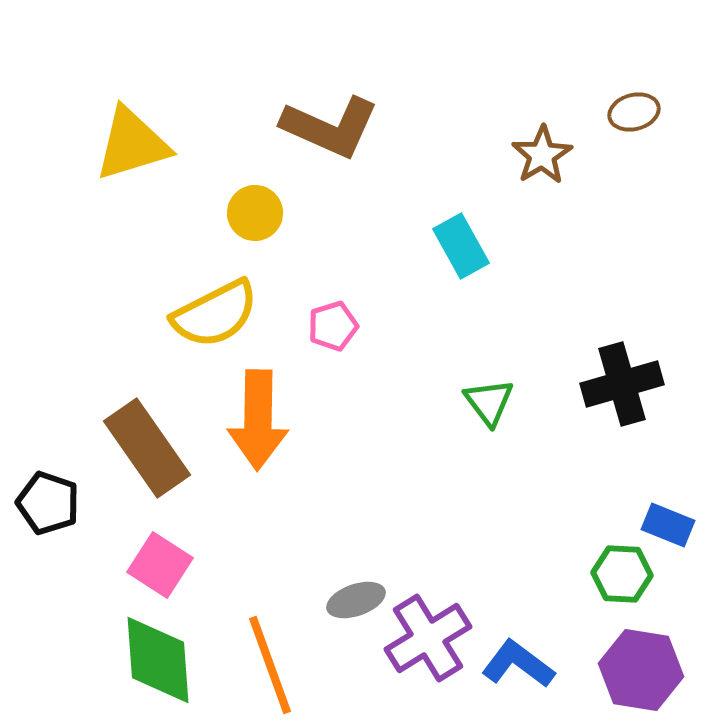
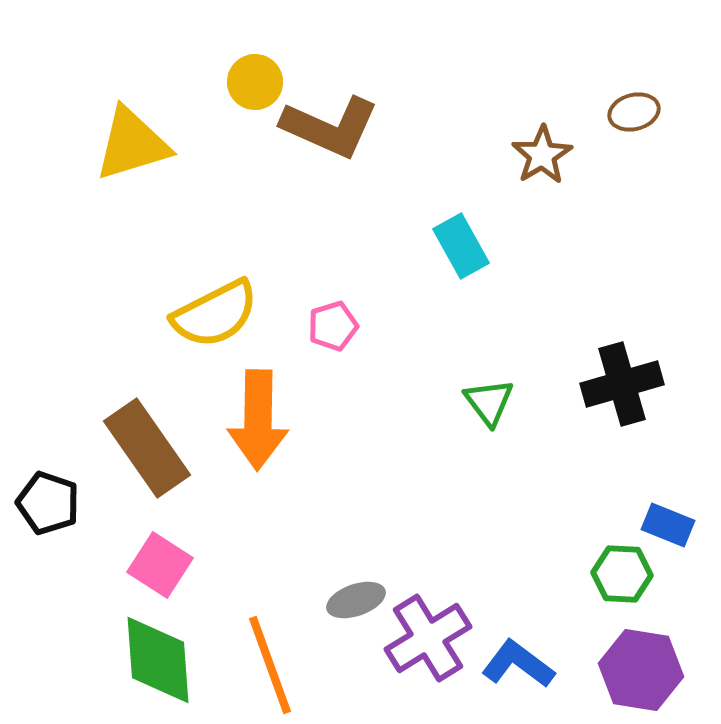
yellow circle: moved 131 px up
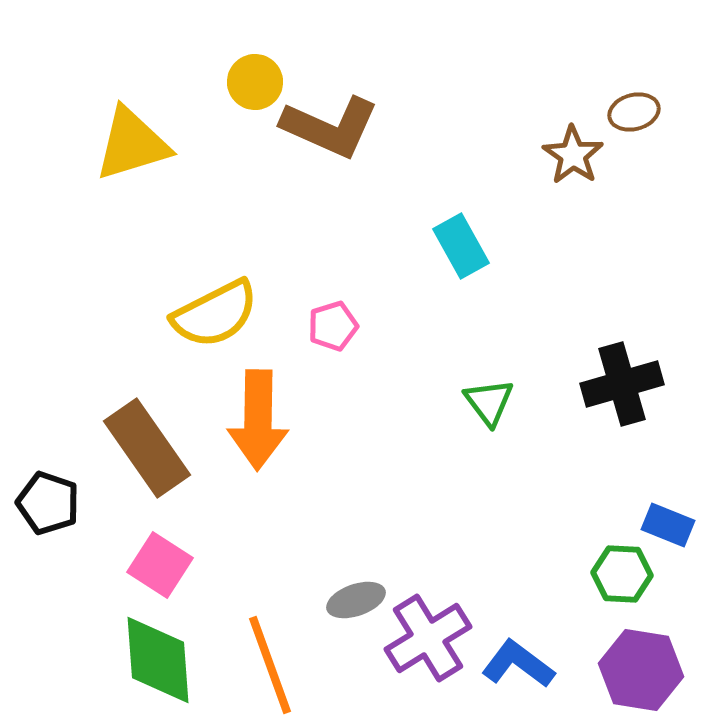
brown star: moved 31 px right; rotated 6 degrees counterclockwise
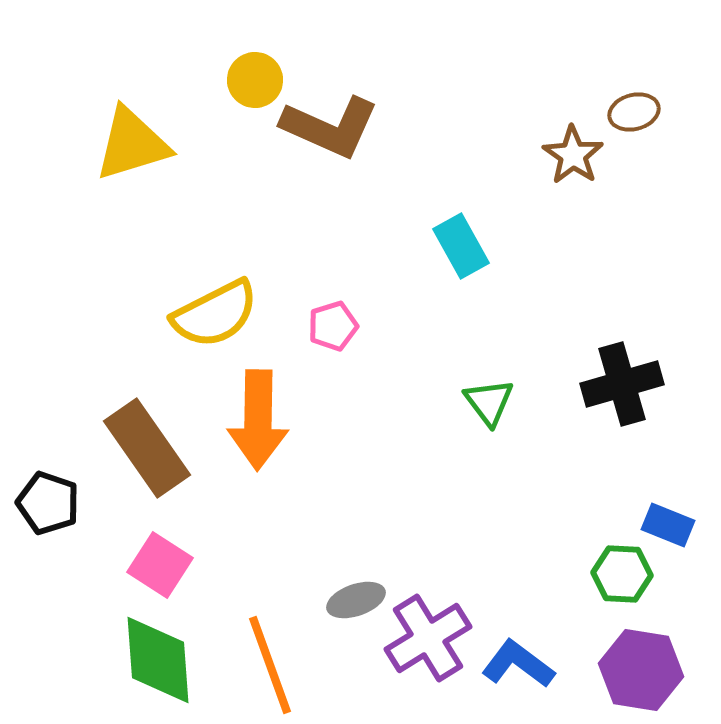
yellow circle: moved 2 px up
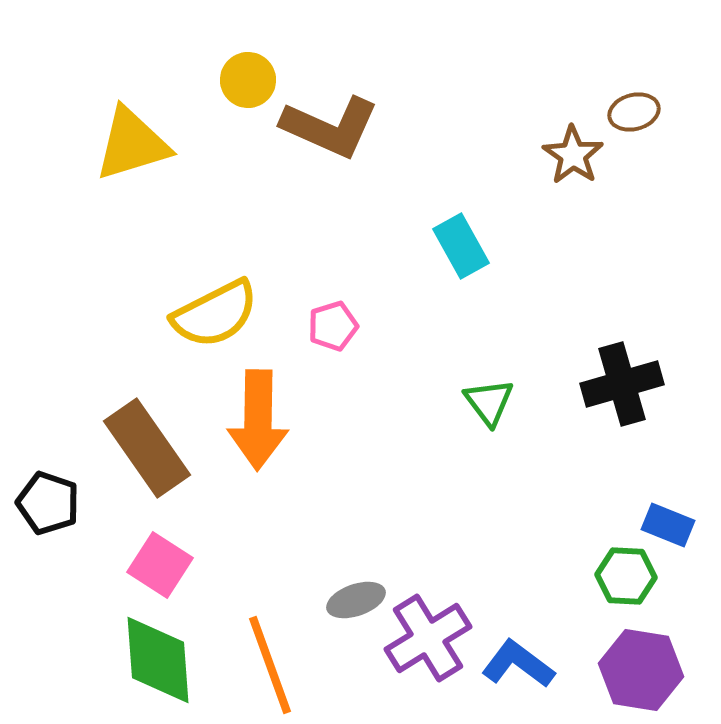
yellow circle: moved 7 px left
green hexagon: moved 4 px right, 2 px down
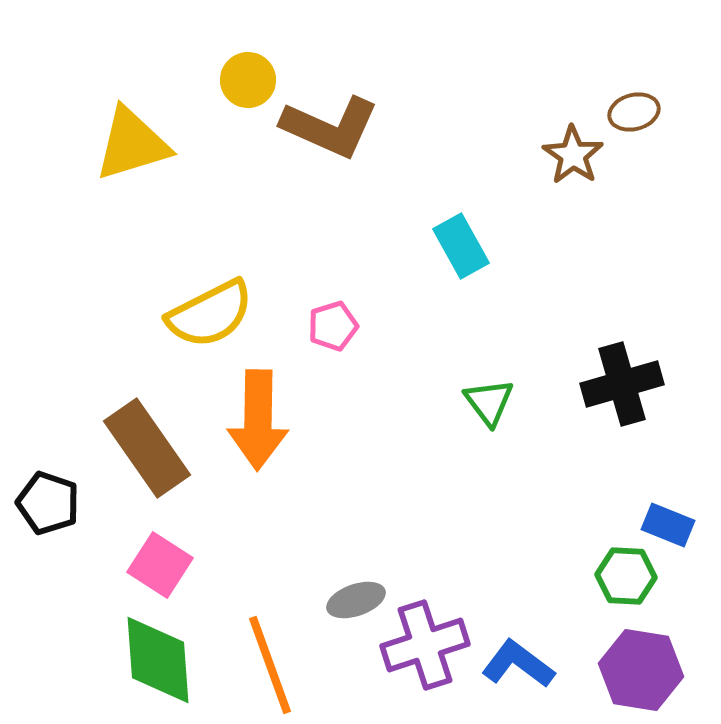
yellow semicircle: moved 5 px left
purple cross: moved 3 px left, 7 px down; rotated 14 degrees clockwise
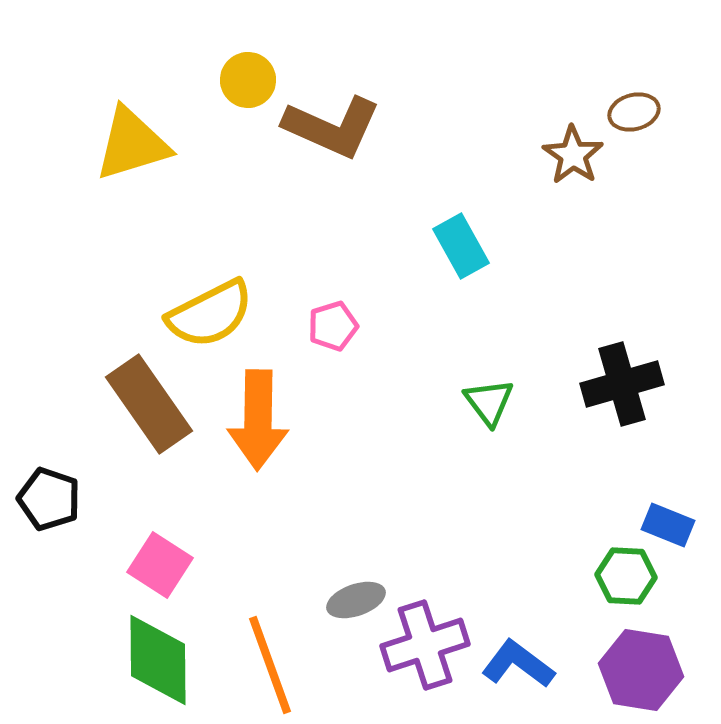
brown L-shape: moved 2 px right
brown rectangle: moved 2 px right, 44 px up
black pentagon: moved 1 px right, 4 px up
green diamond: rotated 4 degrees clockwise
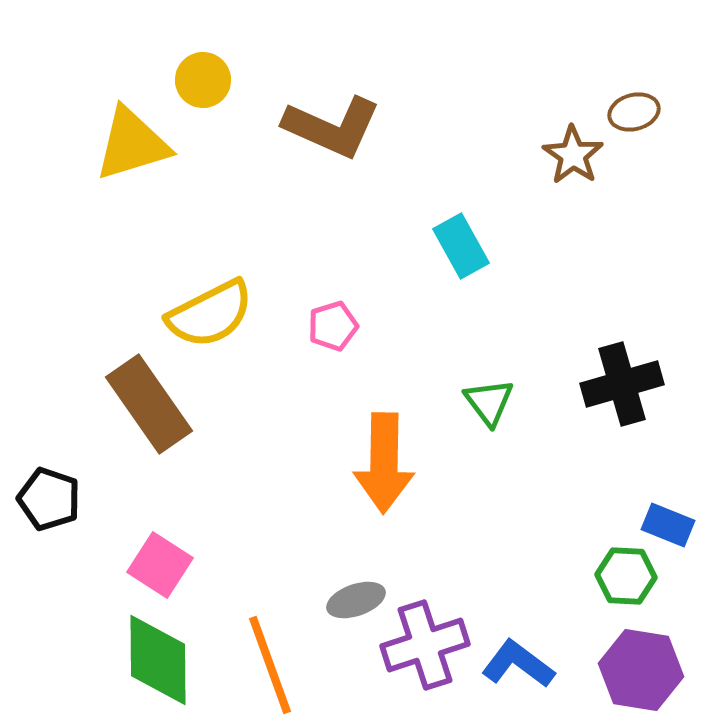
yellow circle: moved 45 px left
orange arrow: moved 126 px right, 43 px down
